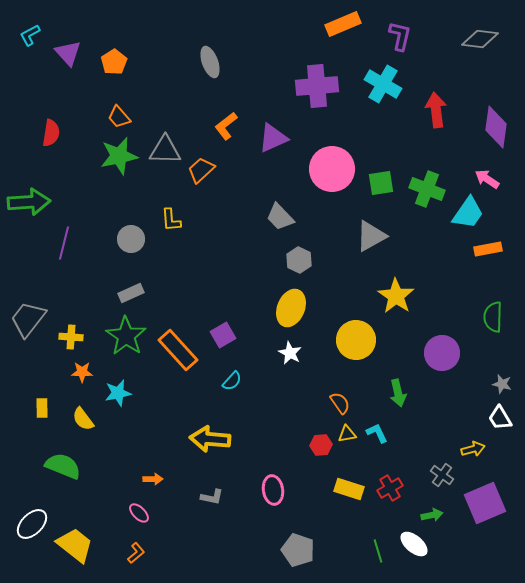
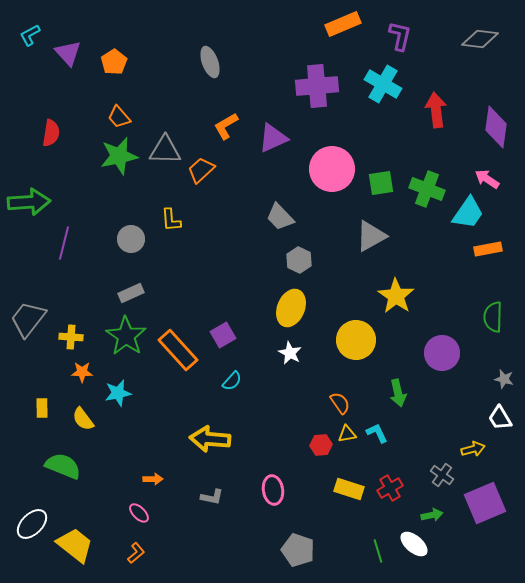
orange L-shape at (226, 126): rotated 8 degrees clockwise
gray star at (502, 384): moved 2 px right, 5 px up
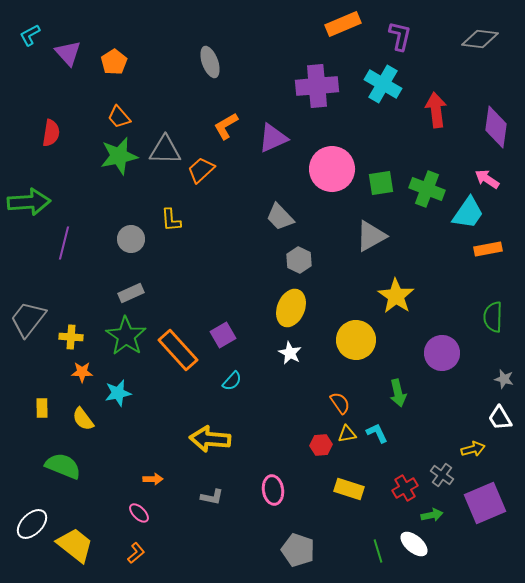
red cross at (390, 488): moved 15 px right
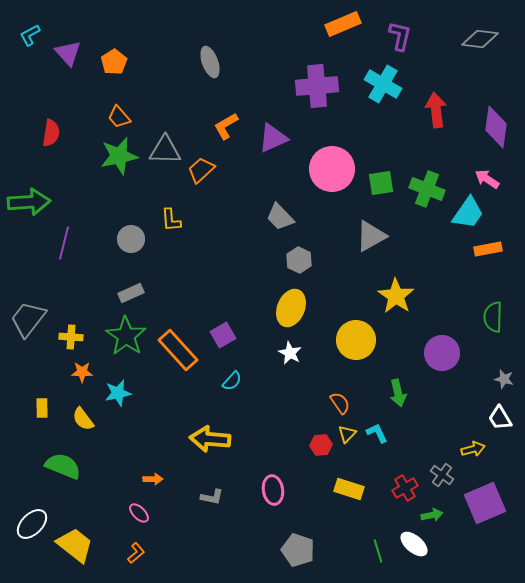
yellow triangle at (347, 434): rotated 36 degrees counterclockwise
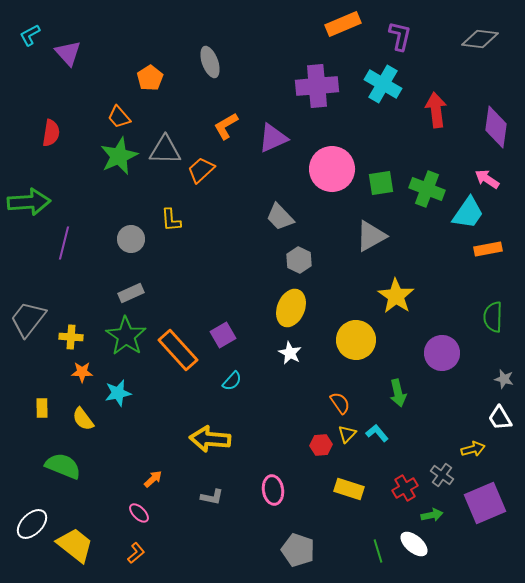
orange pentagon at (114, 62): moved 36 px right, 16 px down
green star at (119, 156): rotated 12 degrees counterclockwise
cyan L-shape at (377, 433): rotated 15 degrees counterclockwise
orange arrow at (153, 479): rotated 42 degrees counterclockwise
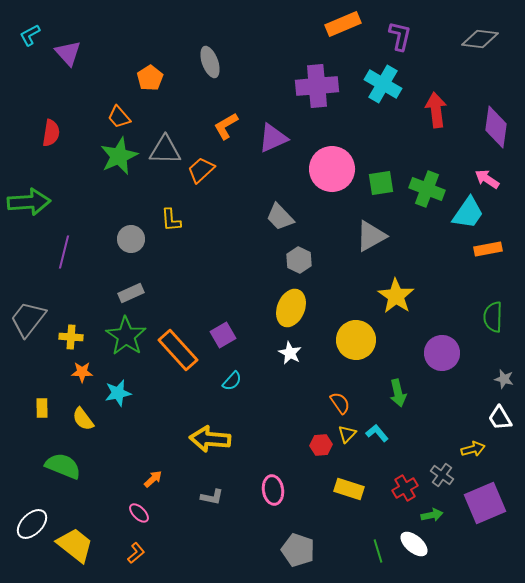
purple line at (64, 243): moved 9 px down
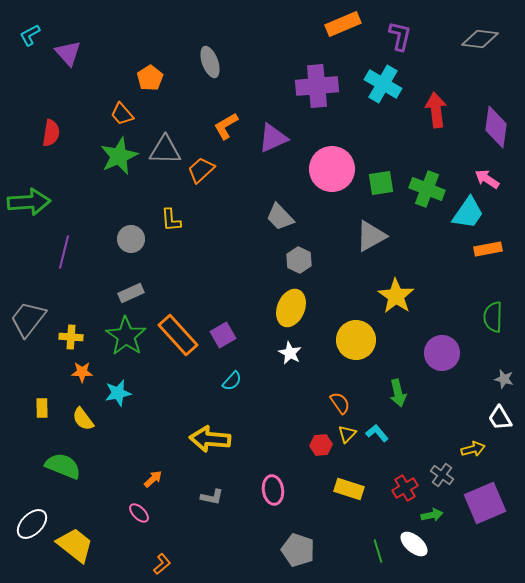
orange trapezoid at (119, 117): moved 3 px right, 3 px up
orange rectangle at (178, 350): moved 15 px up
orange L-shape at (136, 553): moved 26 px right, 11 px down
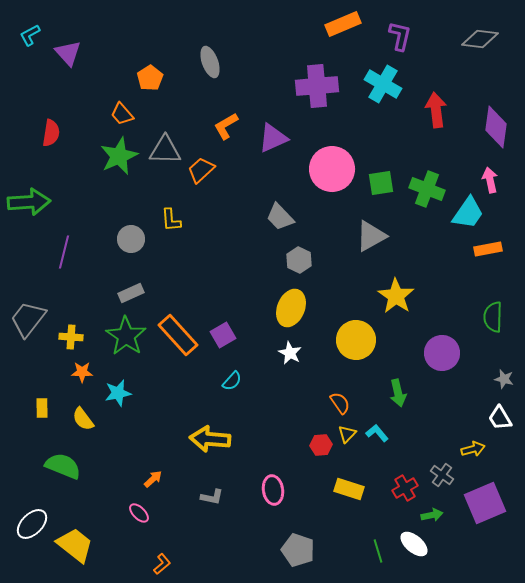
pink arrow at (487, 179): moved 3 px right, 1 px down; rotated 45 degrees clockwise
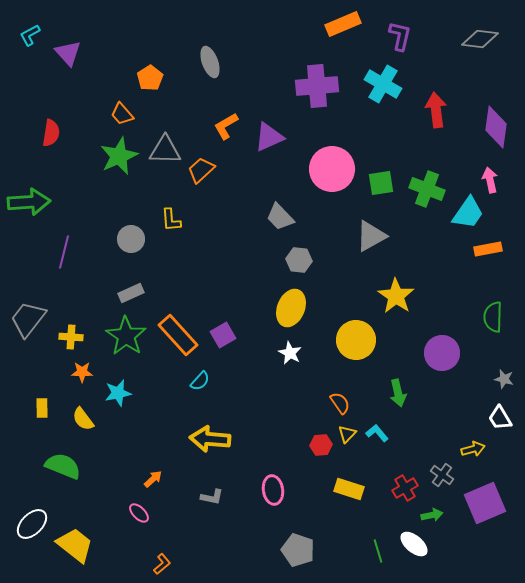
purple triangle at (273, 138): moved 4 px left, 1 px up
gray hexagon at (299, 260): rotated 20 degrees counterclockwise
cyan semicircle at (232, 381): moved 32 px left
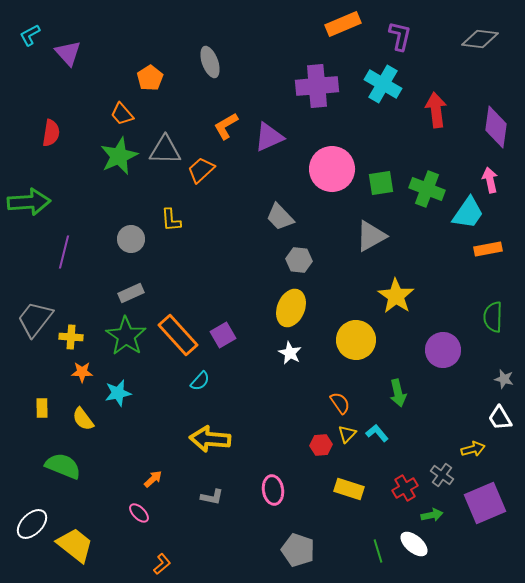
gray trapezoid at (28, 319): moved 7 px right
purple circle at (442, 353): moved 1 px right, 3 px up
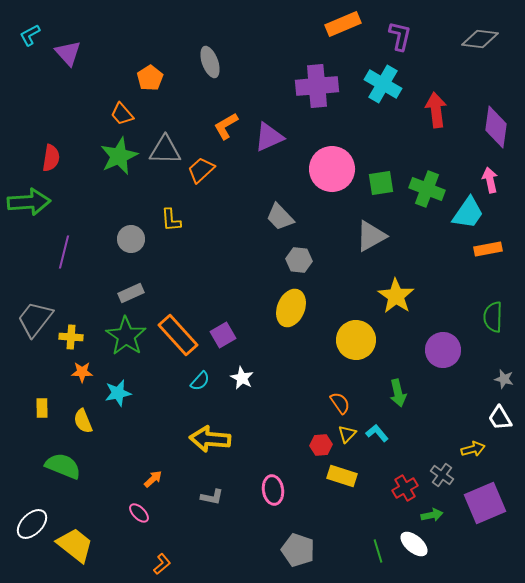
red semicircle at (51, 133): moved 25 px down
white star at (290, 353): moved 48 px left, 25 px down
yellow semicircle at (83, 419): moved 2 px down; rotated 15 degrees clockwise
yellow rectangle at (349, 489): moved 7 px left, 13 px up
